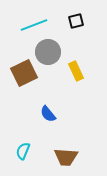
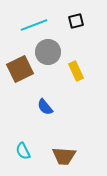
brown square: moved 4 px left, 4 px up
blue semicircle: moved 3 px left, 7 px up
cyan semicircle: rotated 48 degrees counterclockwise
brown trapezoid: moved 2 px left, 1 px up
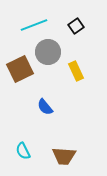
black square: moved 5 px down; rotated 21 degrees counterclockwise
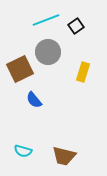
cyan line: moved 12 px right, 5 px up
yellow rectangle: moved 7 px right, 1 px down; rotated 42 degrees clockwise
blue semicircle: moved 11 px left, 7 px up
cyan semicircle: rotated 48 degrees counterclockwise
brown trapezoid: rotated 10 degrees clockwise
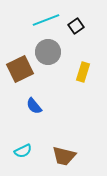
blue semicircle: moved 6 px down
cyan semicircle: rotated 42 degrees counterclockwise
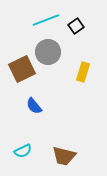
brown square: moved 2 px right
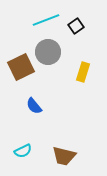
brown square: moved 1 px left, 2 px up
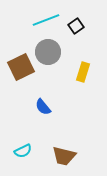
blue semicircle: moved 9 px right, 1 px down
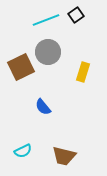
black square: moved 11 px up
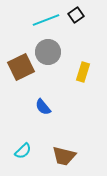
cyan semicircle: rotated 18 degrees counterclockwise
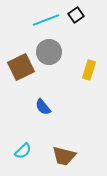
gray circle: moved 1 px right
yellow rectangle: moved 6 px right, 2 px up
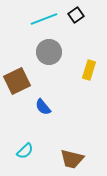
cyan line: moved 2 px left, 1 px up
brown square: moved 4 px left, 14 px down
cyan semicircle: moved 2 px right
brown trapezoid: moved 8 px right, 3 px down
